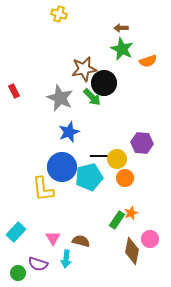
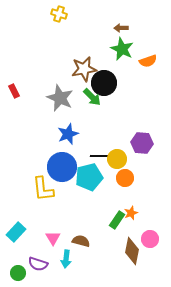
blue star: moved 1 px left, 2 px down
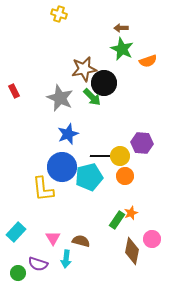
yellow circle: moved 3 px right, 3 px up
orange circle: moved 2 px up
pink circle: moved 2 px right
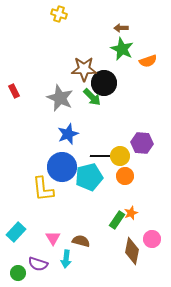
brown star: rotated 10 degrees clockwise
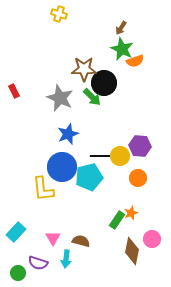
brown arrow: rotated 56 degrees counterclockwise
orange semicircle: moved 13 px left
purple hexagon: moved 2 px left, 3 px down
orange circle: moved 13 px right, 2 px down
purple semicircle: moved 1 px up
